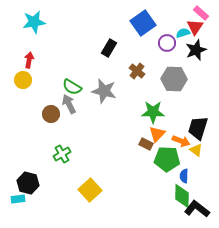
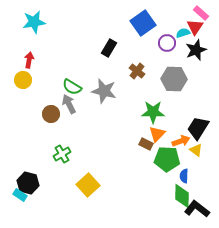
black trapezoid: rotated 15 degrees clockwise
orange arrow: rotated 42 degrees counterclockwise
yellow square: moved 2 px left, 5 px up
cyan rectangle: moved 2 px right, 4 px up; rotated 40 degrees clockwise
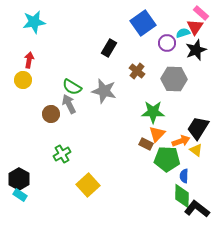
black hexagon: moved 9 px left, 4 px up; rotated 15 degrees clockwise
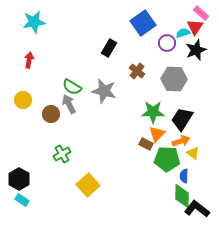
yellow circle: moved 20 px down
black trapezoid: moved 16 px left, 9 px up
yellow triangle: moved 3 px left, 3 px down
cyan rectangle: moved 2 px right, 5 px down
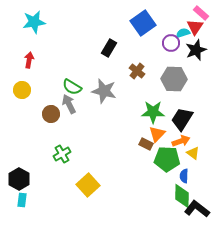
purple circle: moved 4 px right
yellow circle: moved 1 px left, 10 px up
cyan rectangle: rotated 64 degrees clockwise
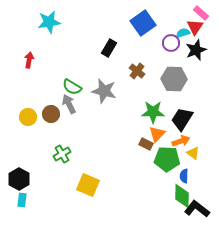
cyan star: moved 15 px right
yellow circle: moved 6 px right, 27 px down
yellow square: rotated 25 degrees counterclockwise
